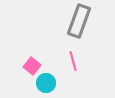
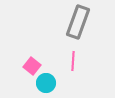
gray rectangle: moved 1 px left, 1 px down
pink line: rotated 18 degrees clockwise
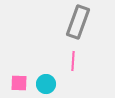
pink square: moved 13 px left, 17 px down; rotated 36 degrees counterclockwise
cyan circle: moved 1 px down
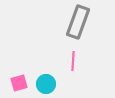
pink square: rotated 18 degrees counterclockwise
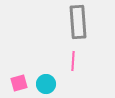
gray rectangle: rotated 24 degrees counterclockwise
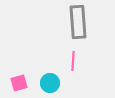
cyan circle: moved 4 px right, 1 px up
